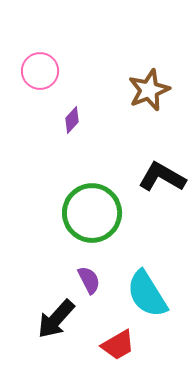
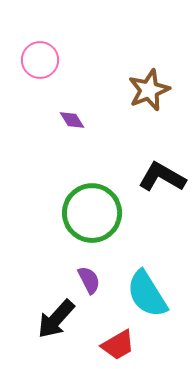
pink circle: moved 11 px up
purple diamond: rotated 76 degrees counterclockwise
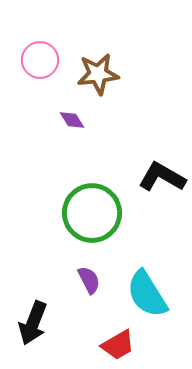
brown star: moved 51 px left, 16 px up; rotated 15 degrees clockwise
black arrow: moved 23 px left, 4 px down; rotated 21 degrees counterclockwise
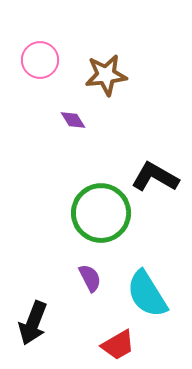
brown star: moved 8 px right, 1 px down
purple diamond: moved 1 px right
black L-shape: moved 7 px left
green circle: moved 9 px right
purple semicircle: moved 1 px right, 2 px up
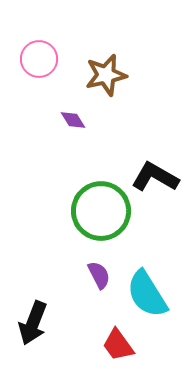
pink circle: moved 1 px left, 1 px up
brown star: rotated 6 degrees counterclockwise
green circle: moved 2 px up
purple semicircle: moved 9 px right, 3 px up
red trapezoid: rotated 84 degrees clockwise
